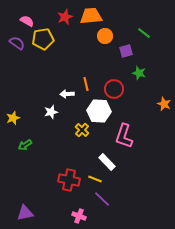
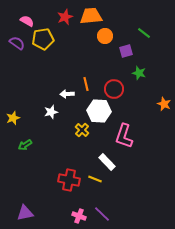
purple line: moved 15 px down
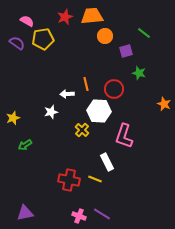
orange trapezoid: moved 1 px right
white rectangle: rotated 18 degrees clockwise
purple line: rotated 12 degrees counterclockwise
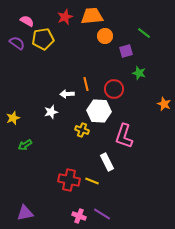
yellow cross: rotated 24 degrees counterclockwise
yellow line: moved 3 px left, 2 px down
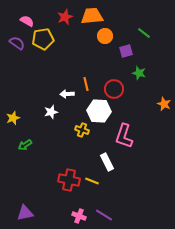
purple line: moved 2 px right, 1 px down
